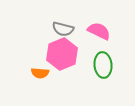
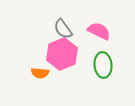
gray semicircle: rotated 40 degrees clockwise
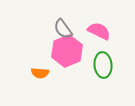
pink hexagon: moved 5 px right, 3 px up
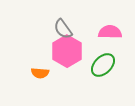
pink semicircle: moved 11 px right, 1 px down; rotated 25 degrees counterclockwise
pink hexagon: rotated 8 degrees counterclockwise
green ellipse: rotated 50 degrees clockwise
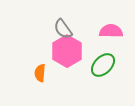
pink semicircle: moved 1 px right, 1 px up
orange semicircle: rotated 90 degrees clockwise
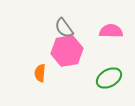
gray semicircle: moved 1 px right, 1 px up
pink hexagon: rotated 20 degrees clockwise
green ellipse: moved 6 px right, 13 px down; rotated 15 degrees clockwise
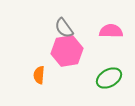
orange semicircle: moved 1 px left, 2 px down
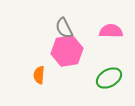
gray semicircle: rotated 10 degrees clockwise
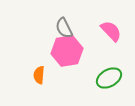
pink semicircle: rotated 45 degrees clockwise
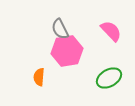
gray semicircle: moved 4 px left, 1 px down
orange semicircle: moved 2 px down
